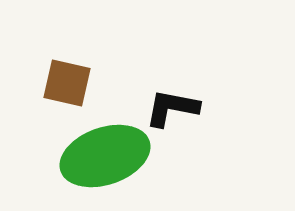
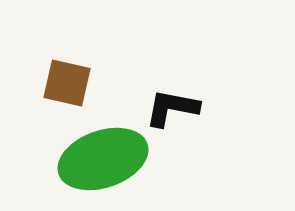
green ellipse: moved 2 px left, 3 px down
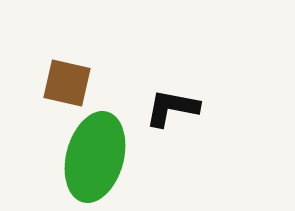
green ellipse: moved 8 px left, 2 px up; rotated 56 degrees counterclockwise
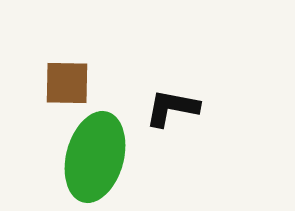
brown square: rotated 12 degrees counterclockwise
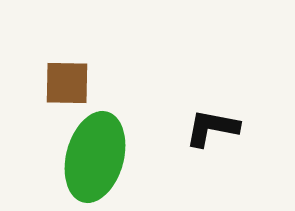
black L-shape: moved 40 px right, 20 px down
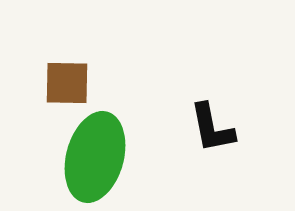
black L-shape: rotated 112 degrees counterclockwise
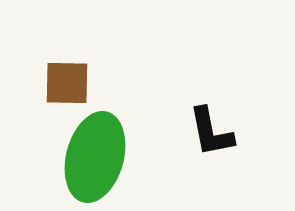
black L-shape: moved 1 px left, 4 px down
